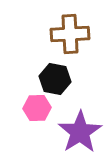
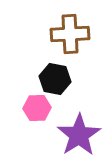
purple star: moved 1 px left, 3 px down
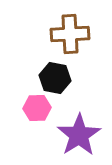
black hexagon: moved 1 px up
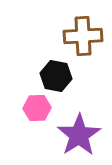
brown cross: moved 13 px right, 2 px down
black hexagon: moved 1 px right, 2 px up
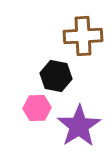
purple star: moved 9 px up
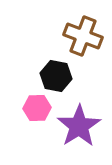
brown cross: rotated 24 degrees clockwise
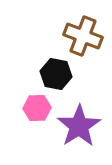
black hexagon: moved 2 px up
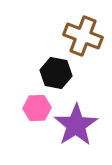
black hexagon: moved 1 px up
purple star: moved 3 px left, 1 px up
